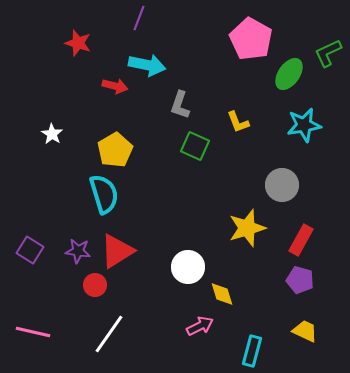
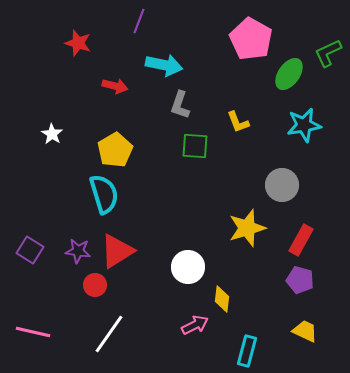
purple line: moved 3 px down
cyan arrow: moved 17 px right
green square: rotated 20 degrees counterclockwise
yellow diamond: moved 5 px down; rotated 24 degrees clockwise
pink arrow: moved 5 px left, 1 px up
cyan rectangle: moved 5 px left
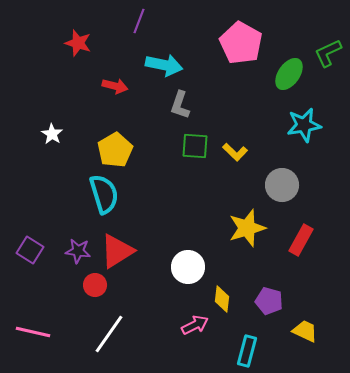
pink pentagon: moved 10 px left, 4 px down
yellow L-shape: moved 3 px left, 30 px down; rotated 25 degrees counterclockwise
purple pentagon: moved 31 px left, 21 px down
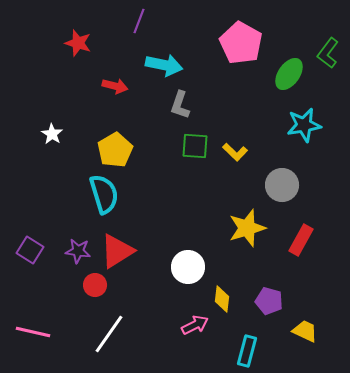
green L-shape: rotated 28 degrees counterclockwise
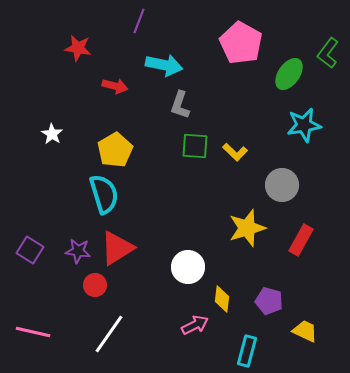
red star: moved 5 px down; rotated 8 degrees counterclockwise
red triangle: moved 3 px up
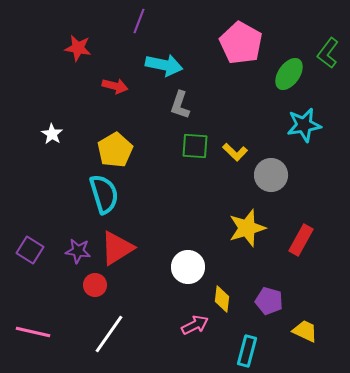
gray circle: moved 11 px left, 10 px up
